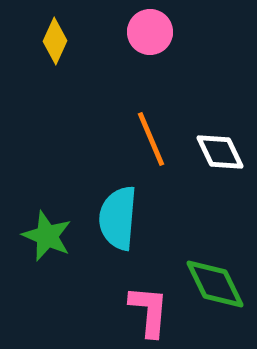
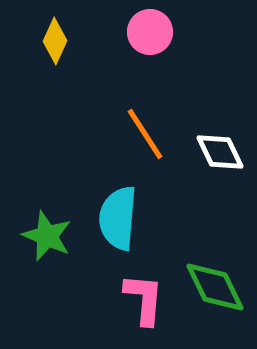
orange line: moved 6 px left, 5 px up; rotated 10 degrees counterclockwise
green diamond: moved 3 px down
pink L-shape: moved 5 px left, 12 px up
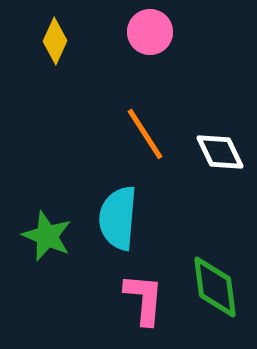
green diamond: rotated 18 degrees clockwise
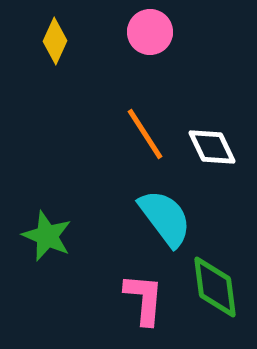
white diamond: moved 8 px left, 5 px up
cyan semicircle: moved 47 px right; rotated 138 degrees clockwise
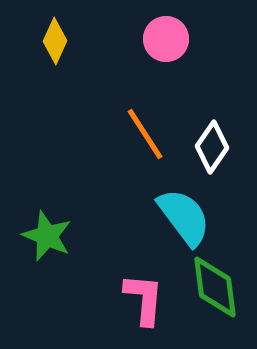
pink circle: moved 16 px right, 7 px down
white diamond: rotated 60 degrees clockwise
cyan semicircle: moved 19 px right, 1 px up
